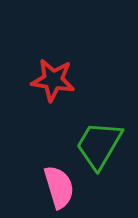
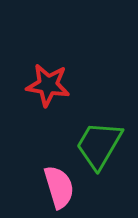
red star: moved 5 px left, 5 px down
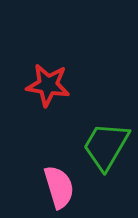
green trapezoid: moved 7 px right, 1 px down
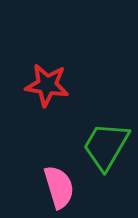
red star: moved 1 px left
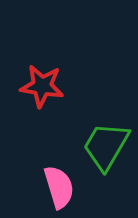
red star: moved 5 px left, 1 px down
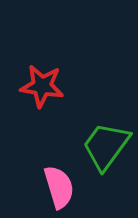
green trapezoid: rotated 6 degrees clockwise
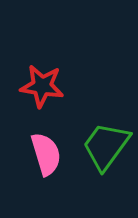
pink semicircle: moved 13 px left, 33 px up
